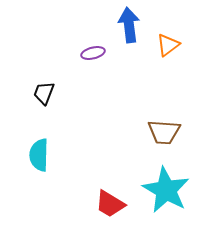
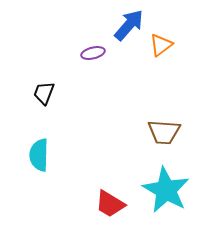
blue arrow: rotated 48 degrees clockwise
orange triangle: moved 7 px left
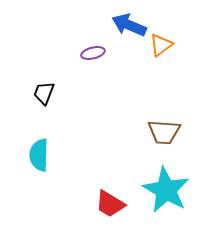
blue arrow: rotated 108 degrees counterclockwise
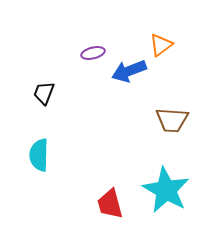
blue arrow: moved 46 px down; rotated 44 degrees counterclockwise
brown trapezoid: moved 8 px right, 12 px up
red trapezoid: rotated 44 degrees clockwise
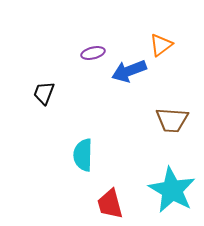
cyan semicircle: moved 44 px right
cyan star: moved 6 px right
